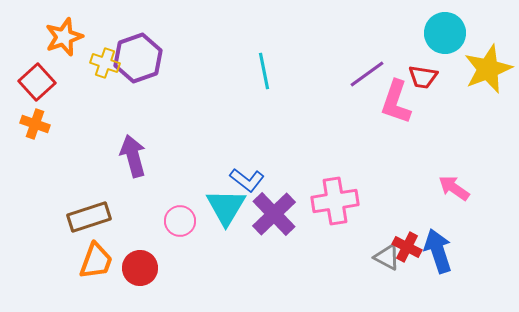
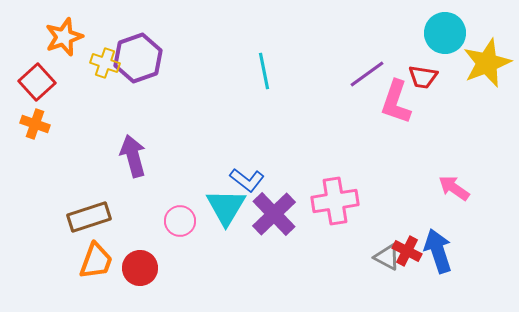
yellow star: moved 1 px left, 6 px up
red cross: moved 4 px down
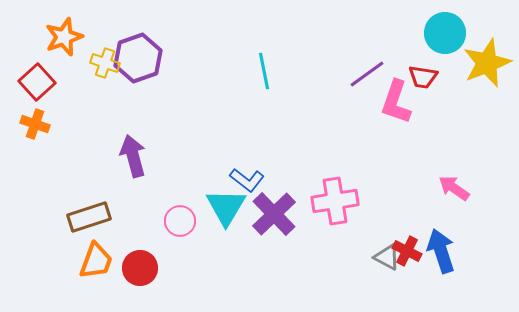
blue arrow: moved 3 px right
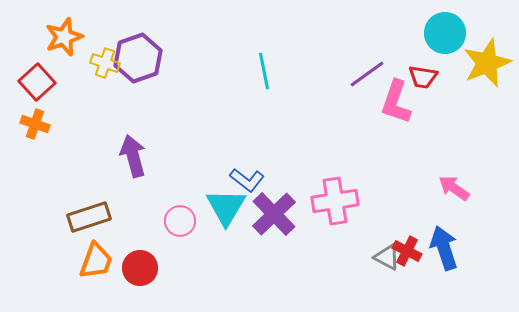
blue arrow: moved 3 px right, 3 px up
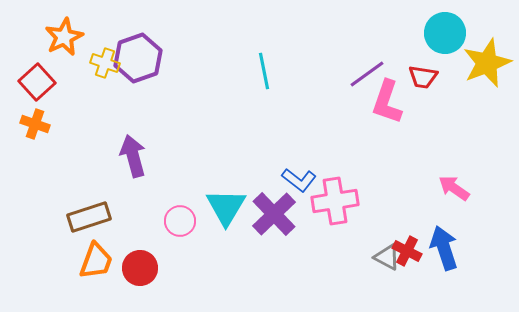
orange star: rotated 6 degrees counterclockwise
pink L-shape: moved 9 px left
blue L-shape: moved 52 px right
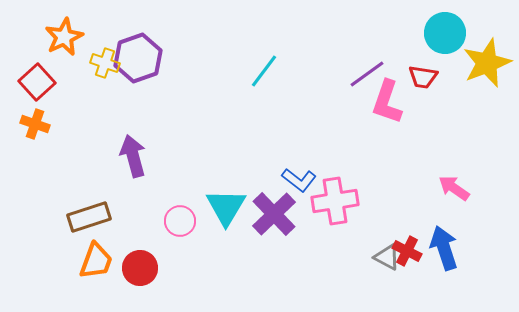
cyan line: rotated 48 degrees clockwise
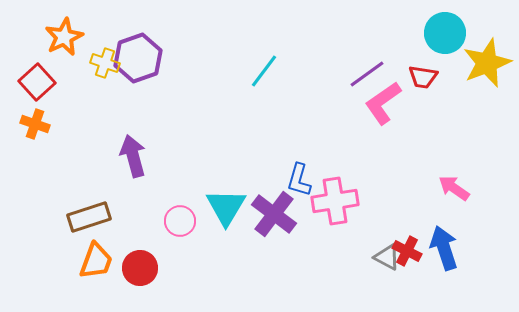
pink L-shape: moved 4 px left, 1 px down; rotated 36 degrees clockwise
blue L-shape: rotated 68 degrees clockwise
purple cross: rotated 9 degrees counterclockwise
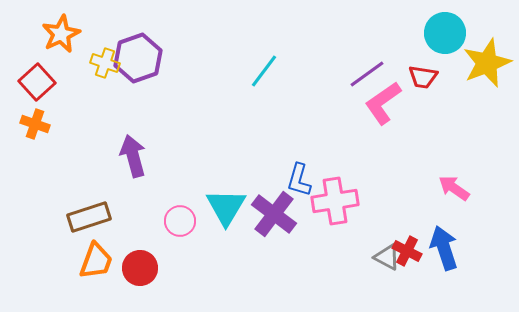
orange star: moved 3 px left, 3 px up
